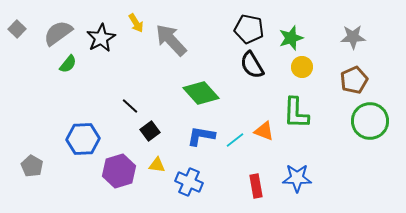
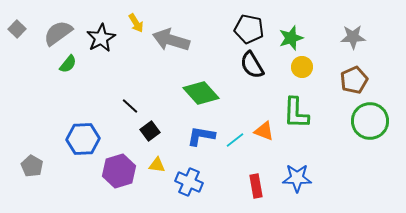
gray arrow: rotated 30 degrees counterclockwise
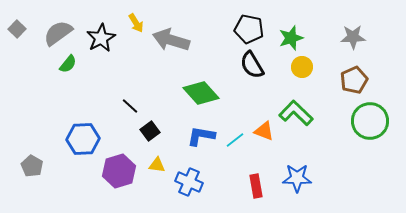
green L-shape: rotated 132 degrees clockwise
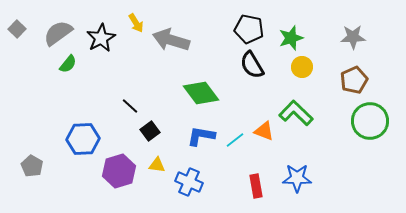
green diamond: rotated 6 degrees clockwise
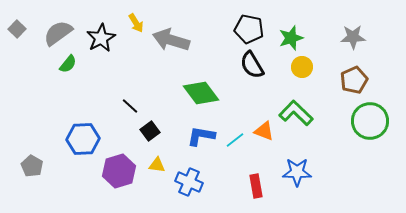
blue star: moved 6 px up
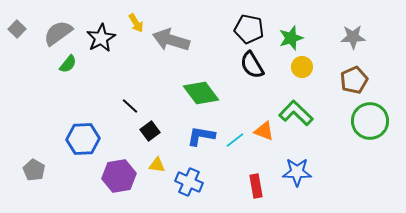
gray pentagon: moved 2 px right, 4 px down
purple hexagon: moved 5 px down; rotated 8 degrees clockwise
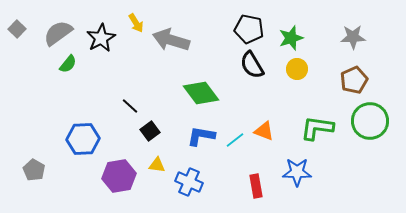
yellow circle: moved 5 px left, 2 px down
green L-shape: moved 21 px right, 15 px down; rotated 36 degrees counterclockwise
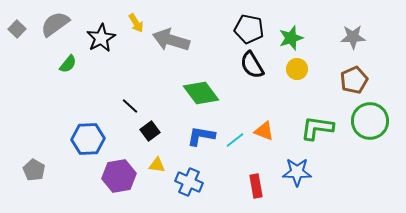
gray semicircle: moved 3 px left, 9 px up
blue hexagon: moved 5 px right
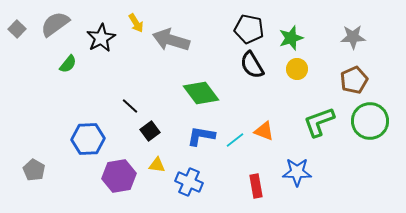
green L-shape: moved 2 px right, 6 px up; rotated 28 degrees counterclockwise
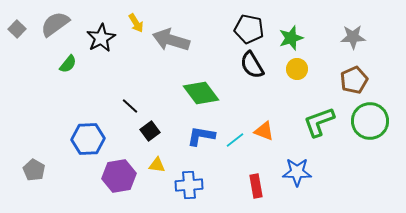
blue cross: moved 3 px down; rotated 28 degrees counterclockwise
